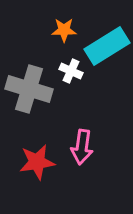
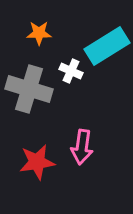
orange star: moved 25 px left, 3 px down
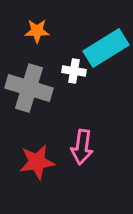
orange star: moved 2 px left, 2 px up
cyan rectangle: moved 1 px left, 2 px down
white cross: moved 3 px right; rotated 15 degrees counterclockwise
gray cross: moved 1 px up
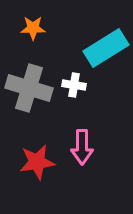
orange star: moved 4 px left, 3 px up
white cross: moved 14 px down
pink arrow: rotated 8 degrees counterclockwise
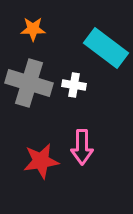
orange star: moved 1 px down
cyan rectangle: rotated 69 degrees clockwise
gray cross: moved 5 px up
red star: moved 4 px right, 1 px up
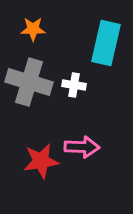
cyan rectangle: moved 5 px up; rotated 66 degrees clockwise
gray cross: moved 1 px up
pink arrow: rotated 88 degrees counterclockwise
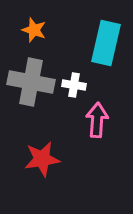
orange star: moved 1 px right, 1 px down; rotated 20 degrees clockwise
gray cross: moved 2 px right; rotated 6 degrees counterclockwise
pink arrow: moved 15 px right, 27 px up; rotated 88 degrees counterclockwise
red star: moved 1 px right, 2 px up
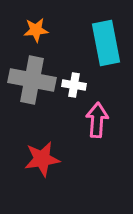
orange star: moved 2 px right; rotated 25 degrees counterclockwise
cyan rectangle: rotated 24 degrees counterclockwise
gray cross: moved 1 px right, 2 px up
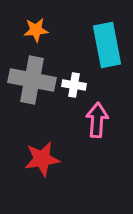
cyan rectangle: moved 1 px right, 2 px down
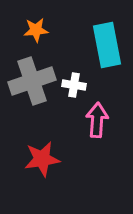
gray cross: moved 1 px down; rotated 30 degrees counterclockwise
